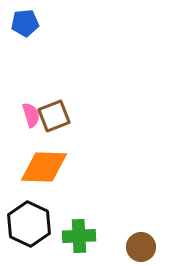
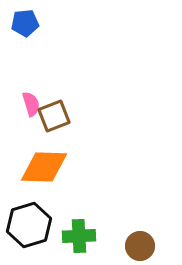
pink semicircle: moved 11 px up
black hexagon: moved 1 px down; rotated 18 degrees clockwise
brown circle: moved 1 px left, 1 px up
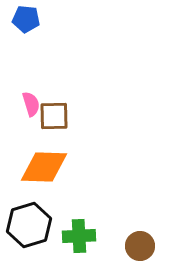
blue pentagon: moved 1 px right, 4 px up; rotated 12 degrees clockwise
brown square: rotated 20 degrees clockwise
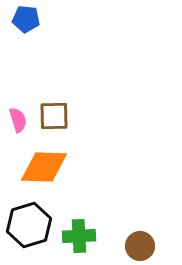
pink semicircle: moved 13 px left, 16 px down
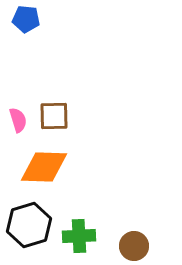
brown circle: moved 6 px left
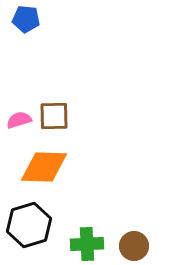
pink semicircle: moved 1 px right; rotated 90 degrees counterclockwise
green cross: moved 8 px right, 8 px down
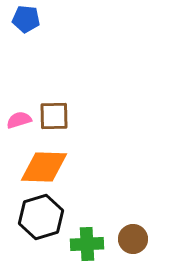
black hexagon: moved 12 px right, 8 px up
brown circle: moved 1 px left, 7 px up
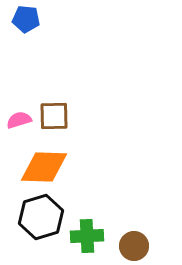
brown circle: moved 1 px right, 7 px down
green cross: moved 8 px up
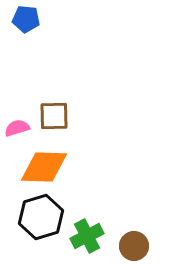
pink semicircle: moved 2 px left, 8 px down
green cross: rotated 24 degrees counterclockwise
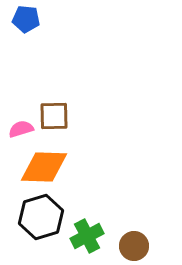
pink semicircle: moved 4 px right, 1 px down
